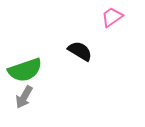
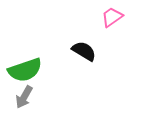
black semicircle: moved 4 px right
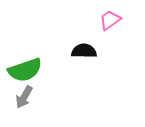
pink trapezoid: moved 2 px left, 3 px down
black semicircle: rotated 30 degrees counterclockwise
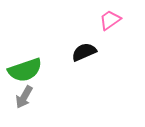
black semicircle: moved 1 px down; rotated 25 degrees counterclockwise
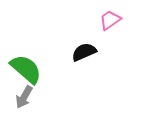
green semicircle: moved 1 px right, 1 px up; rotated 120 degrees counterclockwise
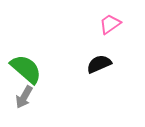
pink trapezoid: moved 4 px down
black semicircle: moved 15 px right, 12 px down
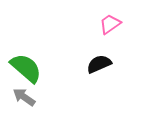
green semicircle: moved 1 px up
gray arrow: rotated 95 degrees clockwise
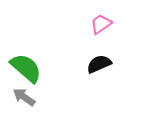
pink trapezoid: moved 9 px left
